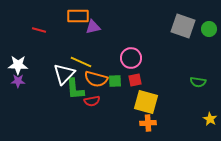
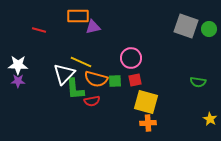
gray square: moved 3 px right
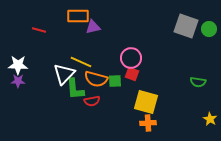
red square: moved 3 px left, 6 px up; rotated 32 degrees clockwise
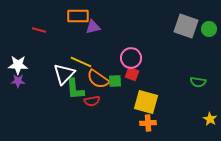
orange semicircle: moved 2 px right; rotated 20 degrees clockwise
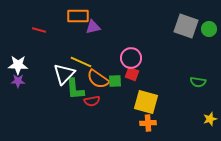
yellow star: rotated 24 degrees clockwise
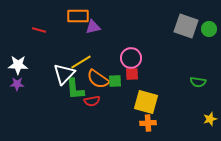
yellow line: rotated 55 degrees counterclockwise
red square: rotated 24 degrees counterclockwise
purple star: moved 1 px left, 3 px down
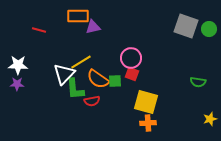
red square: rotated 24 degrees clockwise
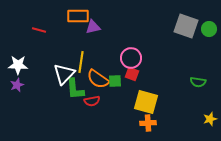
yellow line: rotated 50 degrees counterclockwise
purple star: moved 1 px down; rotated 24 degrees counterclockwise
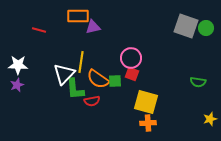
green circle: moved 3 px left, 1 px up
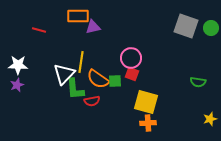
green circle: moved 5 px right
